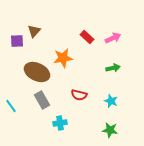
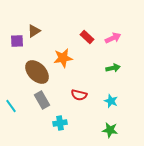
brown triangle: rotated 16 degrees clockwise
brown ellipse: rotated 20 degrees clockwise
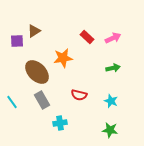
cyan line: moved 1 px right, 4 px up
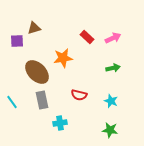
brown triangle: moved 3 px up; rotated 16 degrees clockwise
gray rectangle: rotated 18 degrees clockwise
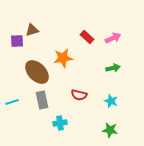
brown triangle: moved 2 px left, 2 px down
cyan line: rotated 72 degrees counterclockwise
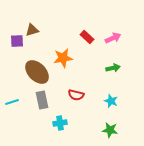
red semicircle: moved 3 px left
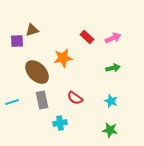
red semicircle: moved 1 px left, 3 px down; rotated 21 degrees clockwise
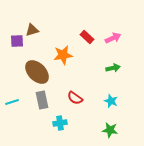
orange star: moved 3 px up
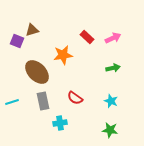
purple square: rotated 24 degrees clockwise
gray rectangle: moved 1 px right, 1 px down
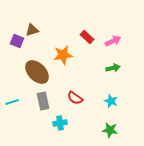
pink arrow: moved 3 px down
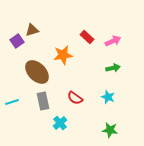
purple square: rotated 32 degrees clockwise
cyan star: moved 3 px left, 4 px up
cyan cross: rotated 32 degrees counterclockwise
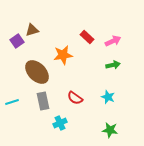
green arrow: moved 3 px up
cyan cross: rotated 16 degrees clockwise
